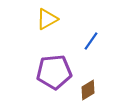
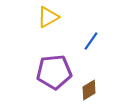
yellow triangle: moved 1 px right, 2 px up
brown diamond: moved 1 px right
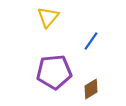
yellow triangle: rotated 20 degrees counterclockwise
brown diamond: moved 2 px right, 1 px up
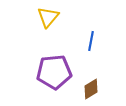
blue line: rotated 24 degrees counterclockwise
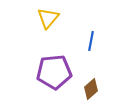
yellow triangle: moved 1 px down
brown diamond: rotated 10 degrees counterclockwise
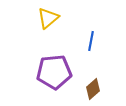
yellow triangle: rotated 10 degrees clockwise
brown diamond: moved 2 px right
